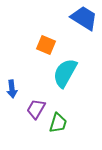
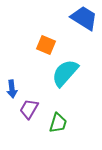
cyan semicircle: rotated 12 degrees clockwise
purple trapezoid: moved 7 px left
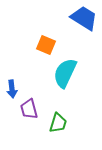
cyan semicircle: rotated 16 degrees counterclockwise
purple trapezoid: rotated 45 degrees counterclockwise
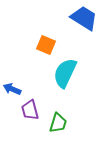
blue arrow: rotated 120 degrees clockwise
purple trapezoid: moved 1 px right, 1 px down
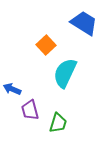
blue trapezoid: moved 5 px down
orange square: rotated 24 degrees clockwise
